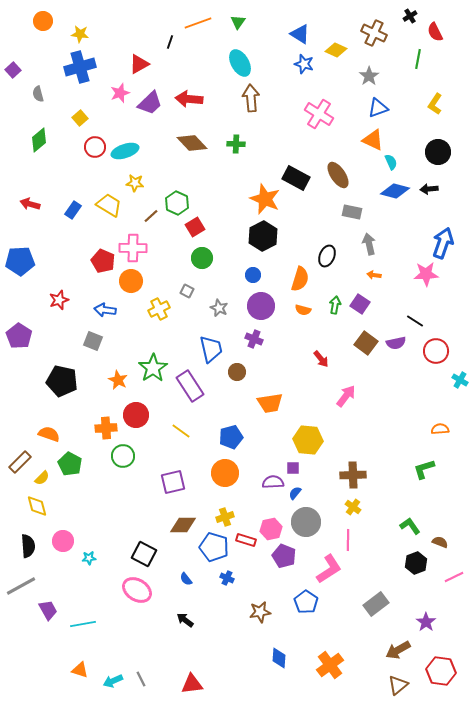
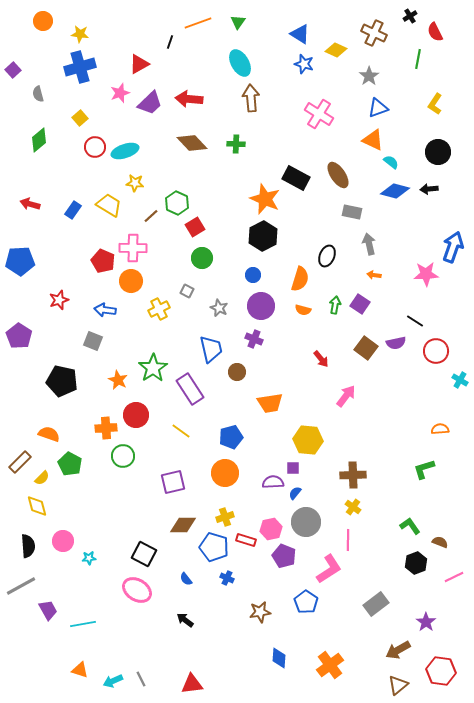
cyan semicircle at (391, 162): rotated 28 degrees counterclockwise
blue arrow at (443, 243): moved 10 px right, 4 px down
brown square at (366, 343): moved 5 px down
purple rectangle at (190, 386): moved 3 px down
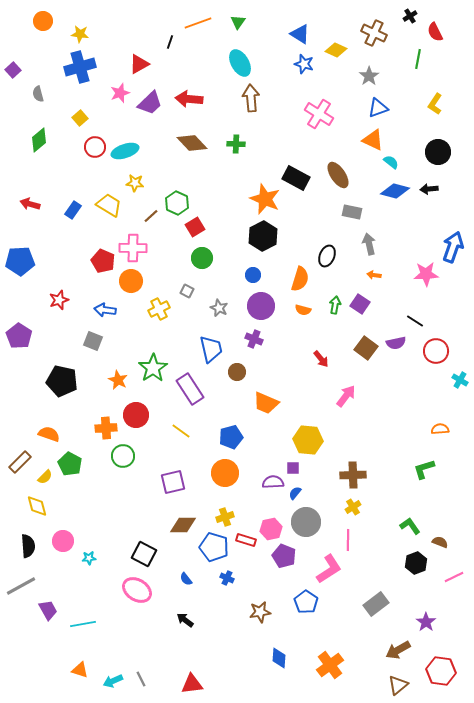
orange trapezoid at (270, 403): moved 4 px left; rotated 32 degrees clockwise
yellow semicircle at (42, 478): moved 3 px right, 1 px up
yellow cross at (353, 507): rotated 21 degrees clockwise
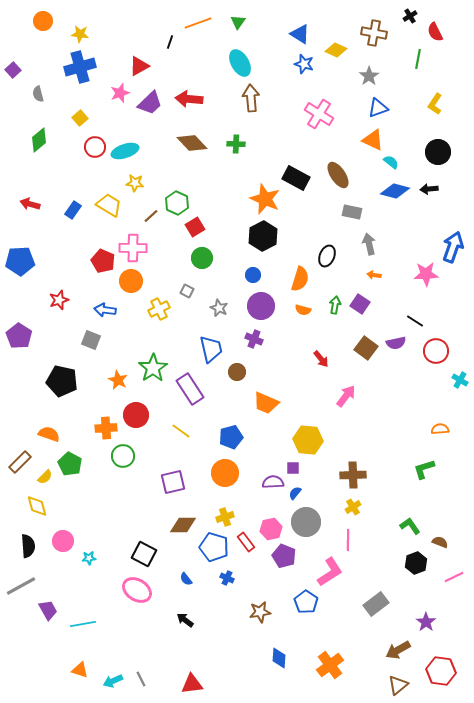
brown cross at (374, 33): rotated 15 degrees counterclockwise
red triangle at (139, 64): moved 2 px down
gray square at (93, 341): moved 2 px left, 1 px up
red rectangle at (246, 540): moved 2 px down; rotated 36 degrees clockwise
pink L-shape at (329, 569): moved 1 px right, 3 px down
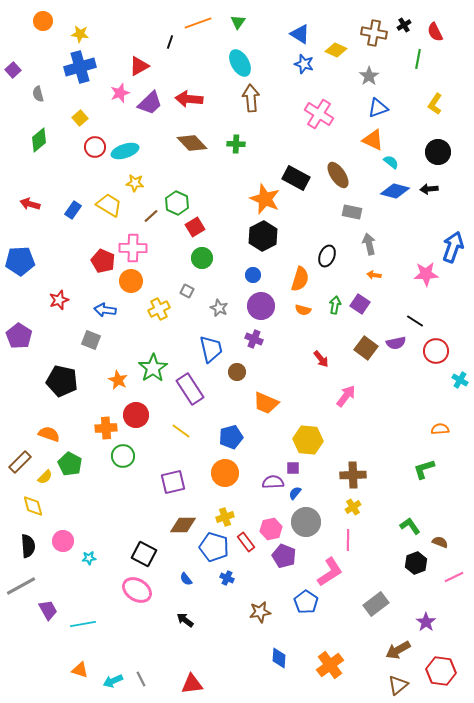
black cross at (410, 16): moved 6 px left, 9 px down
yellow diamond at (37, 506): moved 4 px left
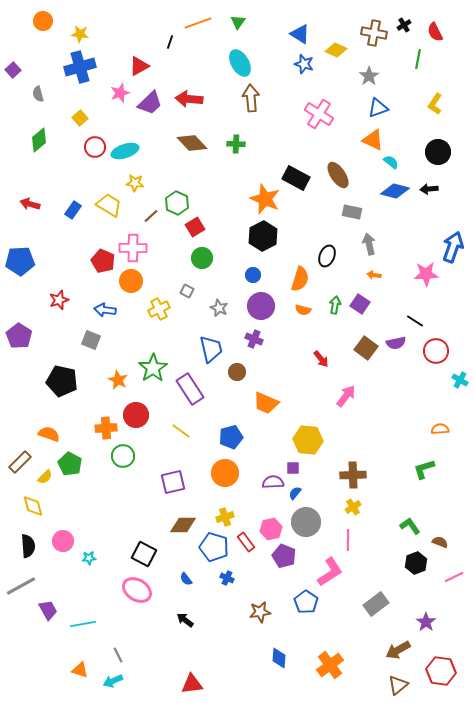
gray line at (141, 679): moved 23 px left, 24 px up
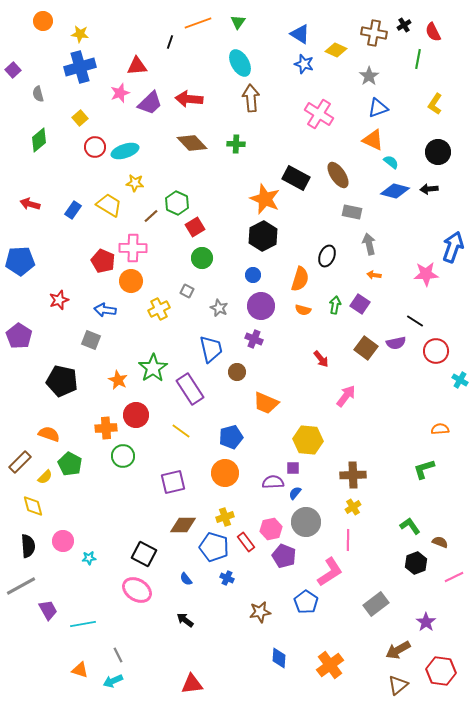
red semicircle at (435, 32): moved 2 px left
red triangle at (139, 66): moved 2 px left; rotated 25 degrees clockwise
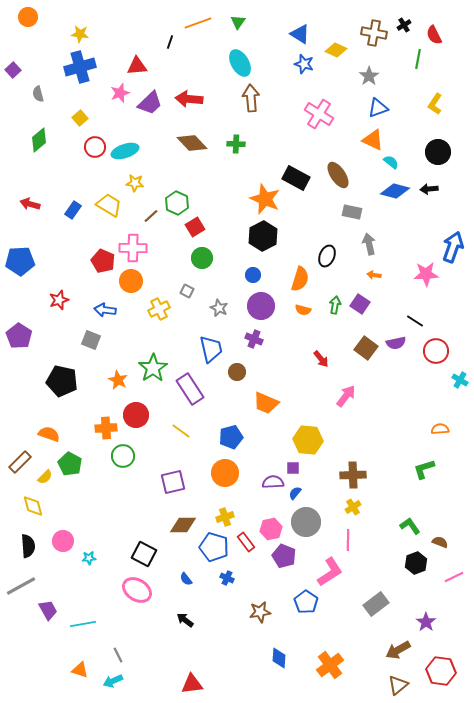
orange circle at (43, 21): moved 15 px left, 4 px up
red semicircle at (433, 32): moved 1 px right, 3 px down
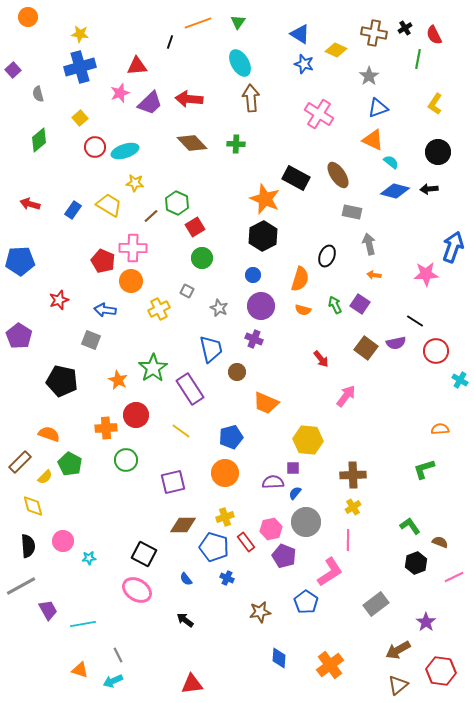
black cross at (404, 25): moved 1 px right, 3 px down
green arrow at (335, 305): rotated 36 degrees counterclockwise
green circle at (123, 456): moved 3 px right, 4 px down
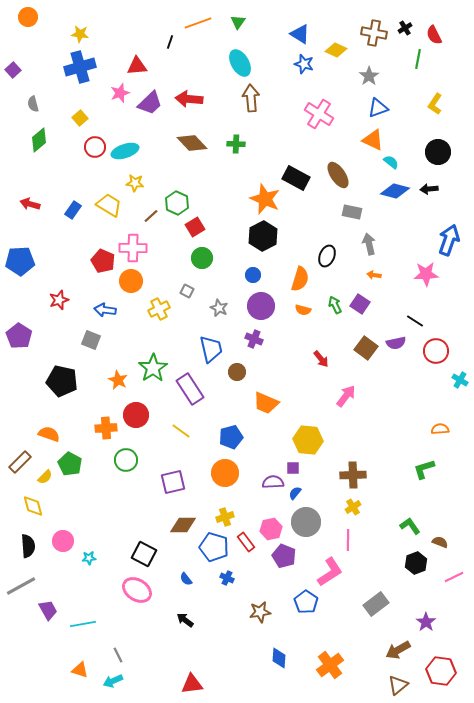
gray semicircle at (38, 94): moved 5 px left, 10 px down
blue arrow at (453, 247): moved 4 px left, 7 px up
